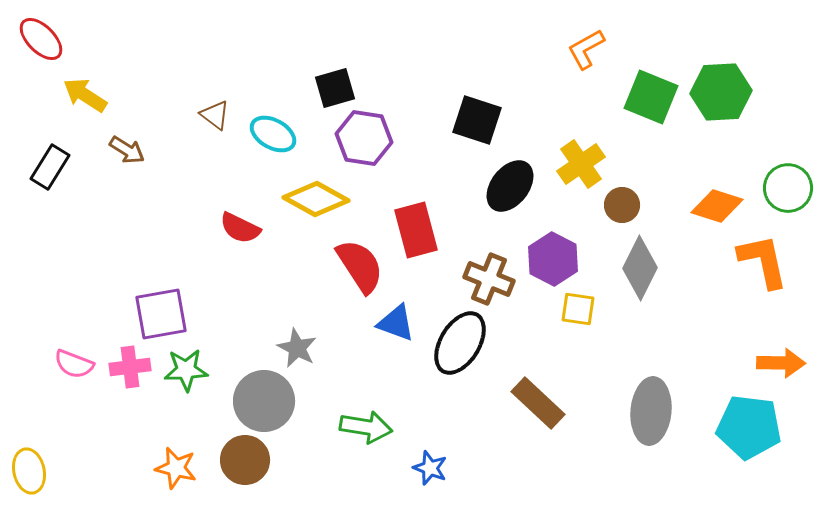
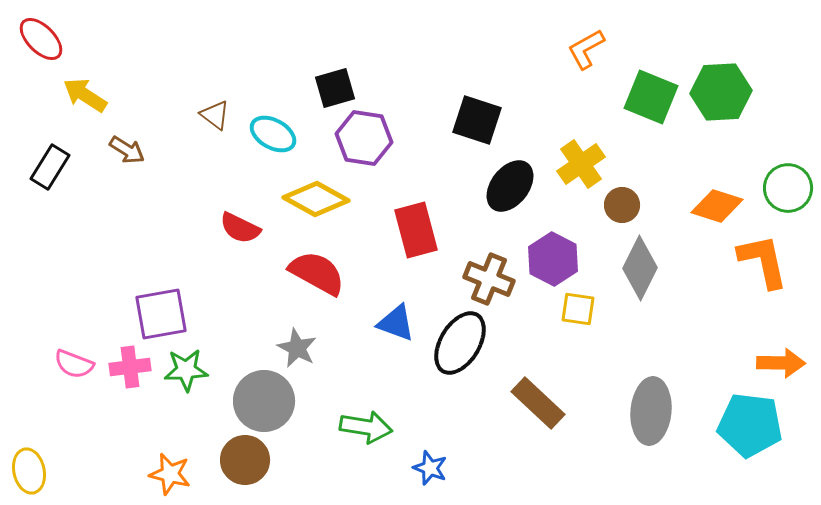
red semicircle at (360, 266): moved 43 px left, 7 px down; rotated 28 degrees counterclockwise
cyan pentagon at (749, 427): moved 1 px right, 2 px up
orange star at (176, 468): moved 6 px left, 6 px down
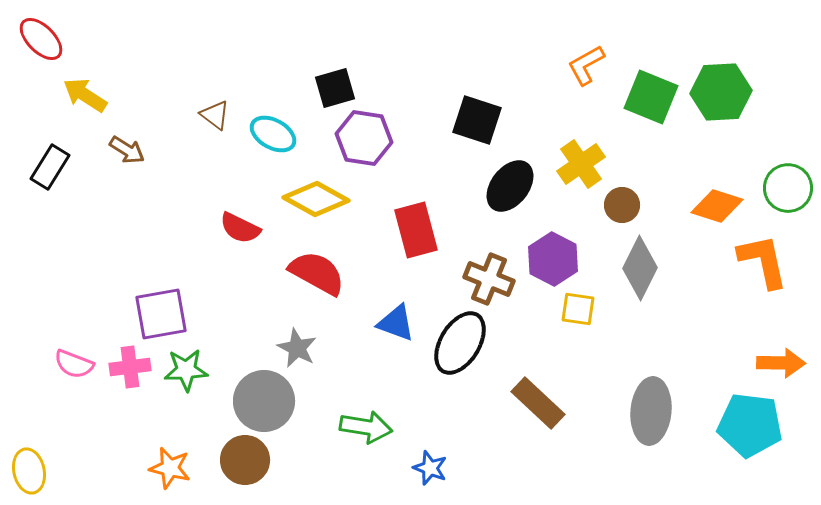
orange L-shape at (586, 49): moved 16 px down
orange star at (170, 474): moved 6 px up
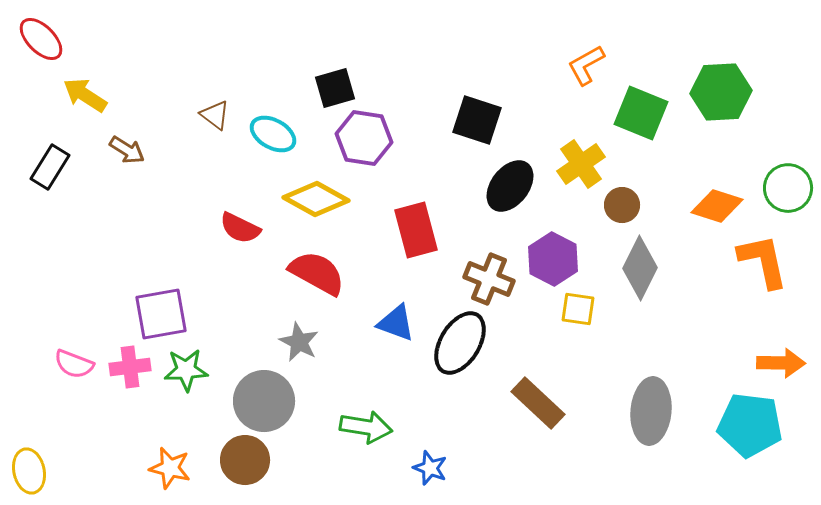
green square at (651, 97): moved 10 px left, 16 px down
gray star at (297, 348): moved 2 px right, 6 px up
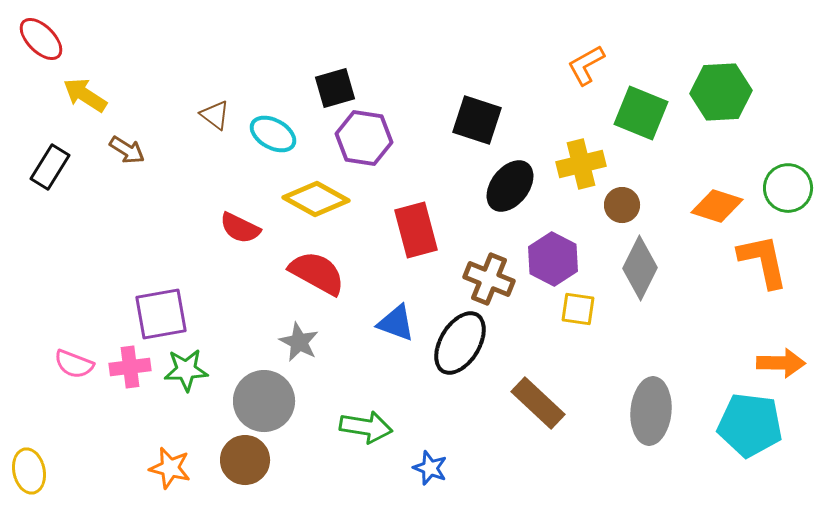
yellow cross at (581, 164): rotated 21 degrees clockwise
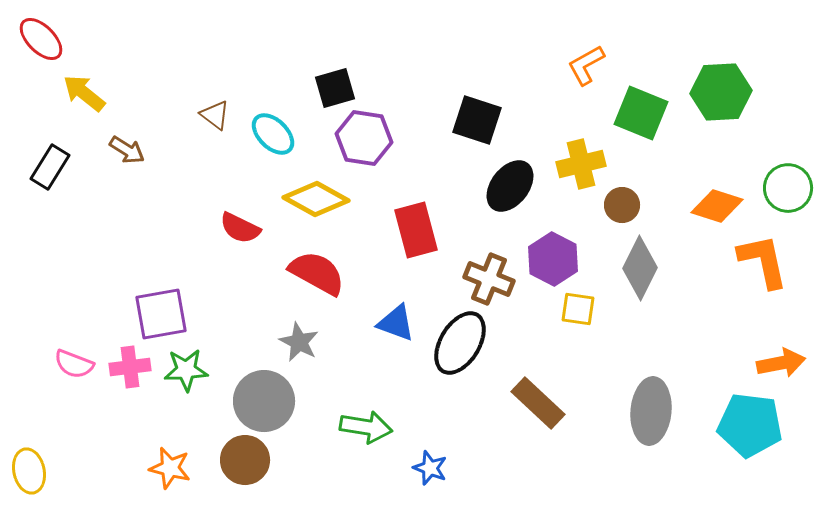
yellow arrow at (85, 95): moved 1 px left, 2 px up; rotated 6 degrees clockwise
cyan ellipse at (273, 134): rotated 15 degrees clockwise
orange arrow at (781, 363): rotated 12 degrees counterclockwise
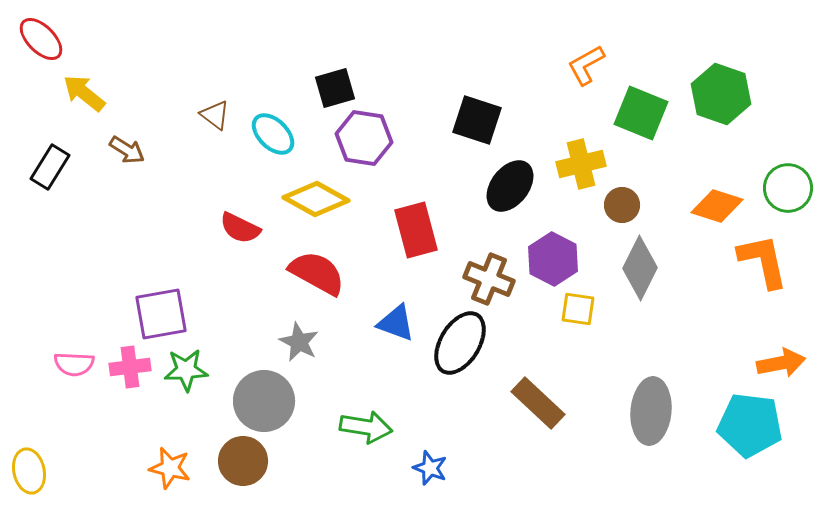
green hexagon at (721, 92): moved 2 px down; rotated 22 degrees clockwise
pink semicircle at (74, 364): rotated 18 degrees counterclockwise
brown circle at (245, 460): moved 2 px left, 1 px down
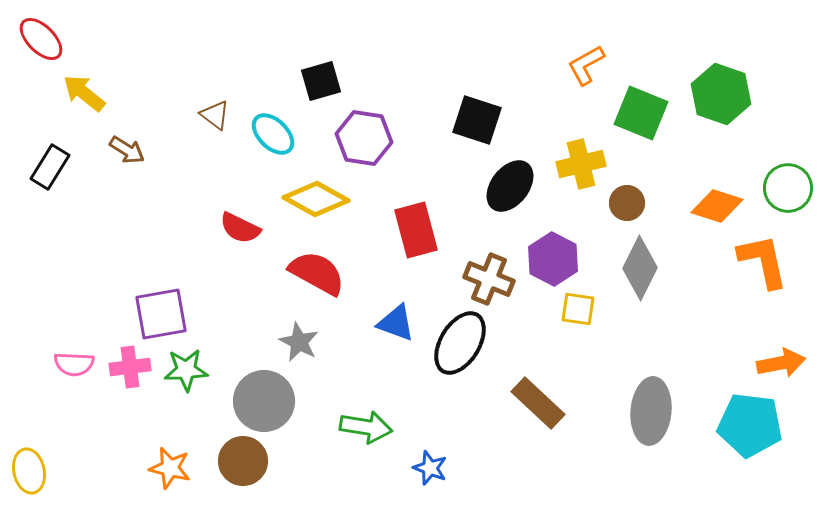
black square at (335, 88): moved 14 px left, 7 px up
brown circle at (622, 205): moved 5 px right, 2 px up
